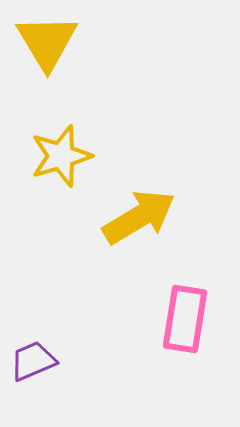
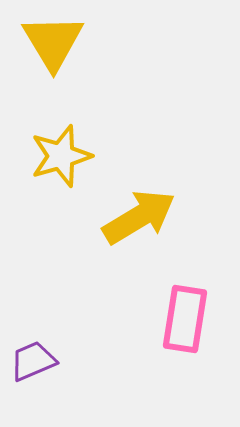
yellow triangle: moved 6 px right
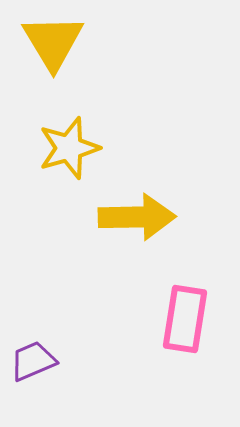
yellow star: moved 8 px right, 8 px up
yellow arrow: moved 2 px left; rotated 30 degrees clockwise
